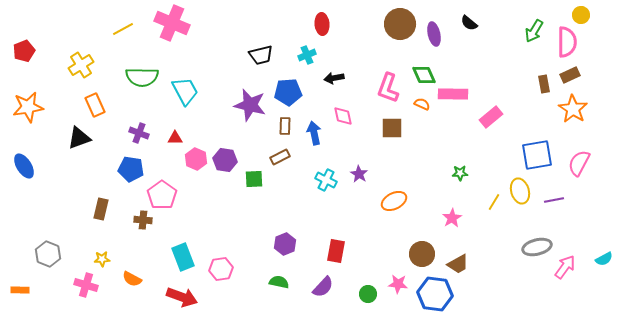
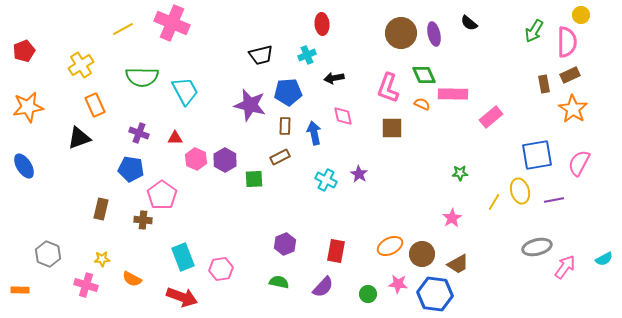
brown circle at (400, 24): moved 1 px right, 9 px down
purple hexagon at (225, 160): rotated 20 degrees clockwise
orange ellipse at (394, 201): moved 4 px left, 45 px down
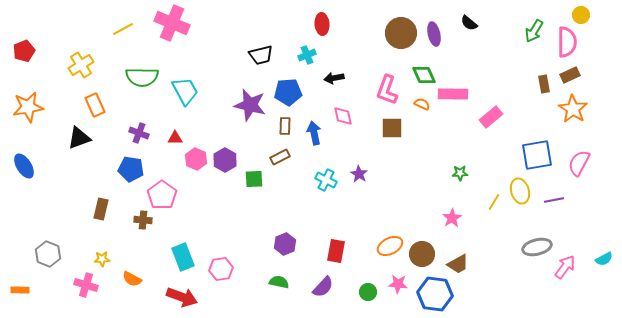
pink L-shape at (388, 88): moved 1 px left, 2 px down
green circle at (368, 294): moved 2 px up
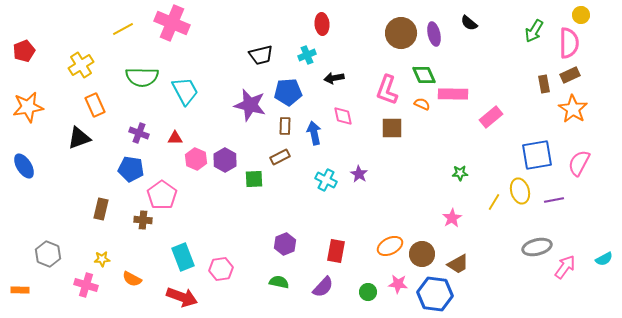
pink semicircle at (567, 42): moved 2 px right, 1 px down
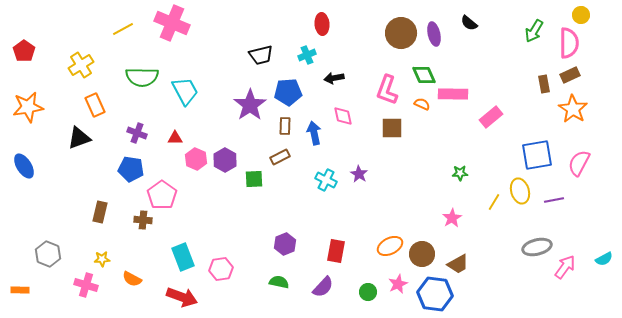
red pentagon at (24, 51): rotated 15 degrees counterclockwise
purple star at (250, 105): rotated 24 degrees clockwise
purple cross at (139, 133): moved 2 px left
brown rectangle at (101, 209): moved 1 px left, 3 px down
pink star at (398, 284): rotated 30 degrees counterclockwise
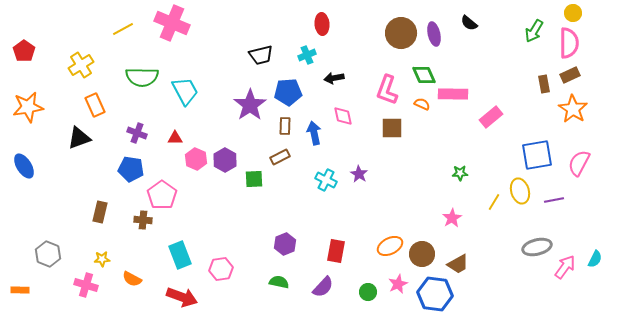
yellow circle at (581, 15): moved 8 px left, 2 px up
cyan rectangle at (183, 257): moved 3 px left, 2 px up
cyan semicircle at (604, 259): moved 9 px left; rotated 36 degrees counterclockwise
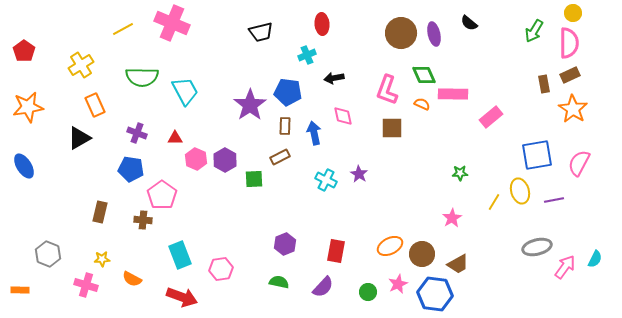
black trapezoid at (261, 55): moved 23 px up
blue pentagon at (288, 92): rotated 12 degrees clockwise
black triangle at (79, 138): rotated 10 degrees counterclockwise
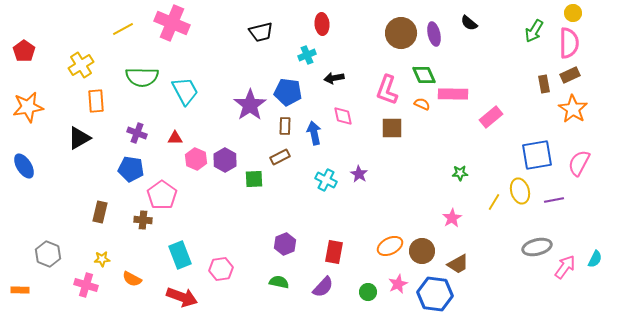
orange rectangle at (95, 105): moved 1 px right, 4 px up; rotated 20 degrees clockwise
red rectangle at (336, 251): moved 2 px left, 1 px down
brown circle at (422, 254): moved 3 px up
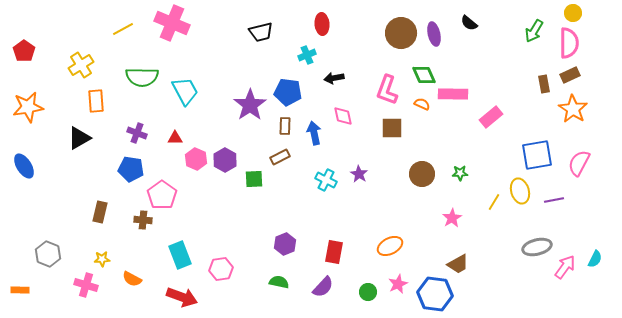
brown circle at (422, 251): moved 77 px up
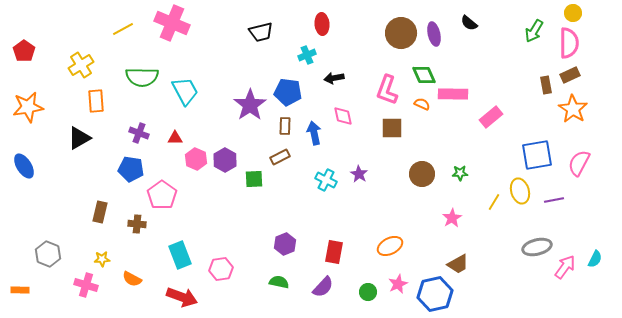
brown rectangle at (544, 84): moved 2 px right, 1 px down
purple cross at (137, 133): moved 2 px right
brown cross at (143, 220): moved 6 px left, 4 px down
blue hexagon at (435, 294): rotated 20 degrees counterclockwise
